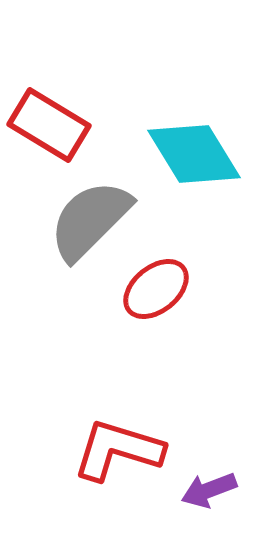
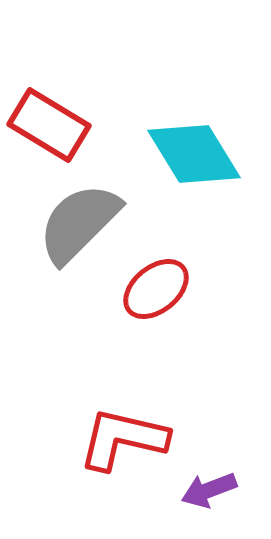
gray semicircle: moved 11 px left, 3 px down
red L-shape: moved 5 px right, 11 px up; rotated 4 degrees counterclockwise
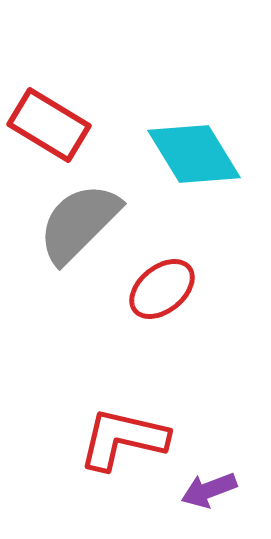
red ellipse: moved 6 px right
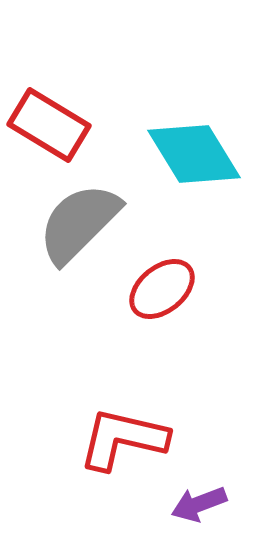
purple arrow: moved 10 px left, 14 px down
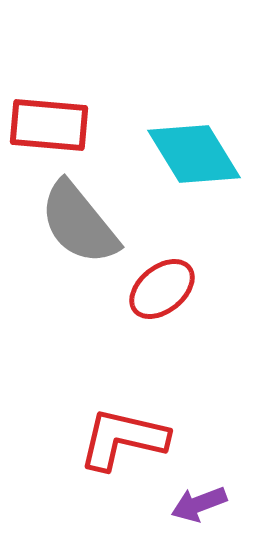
red rectangle: rotated 26 degrees counterclockwise
gray semicircle: rotated 84 degrees counterclockwise
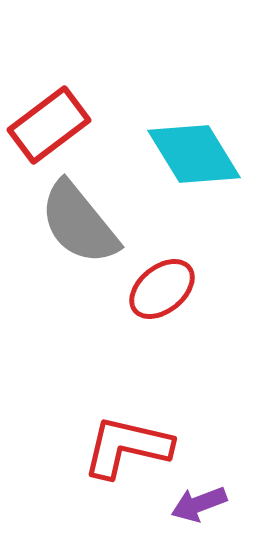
red rectangle: rotated 42 degrees counterclockwise
red L-shape: moved 4 px right, 8 px down
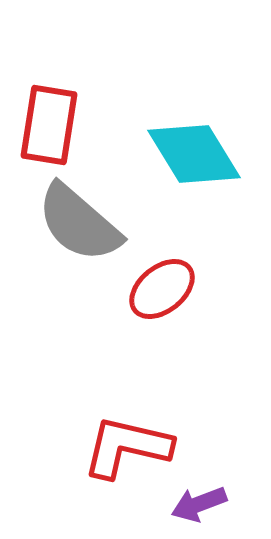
red rectangle: rotated 44 degrees counterclockwise
gray semicircle: rotated 10 degrees counterclockwise
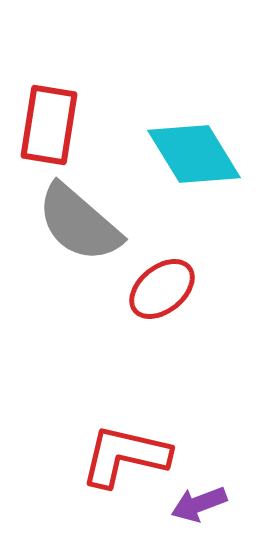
red L-shape: moved 2 px left, 9 px down
